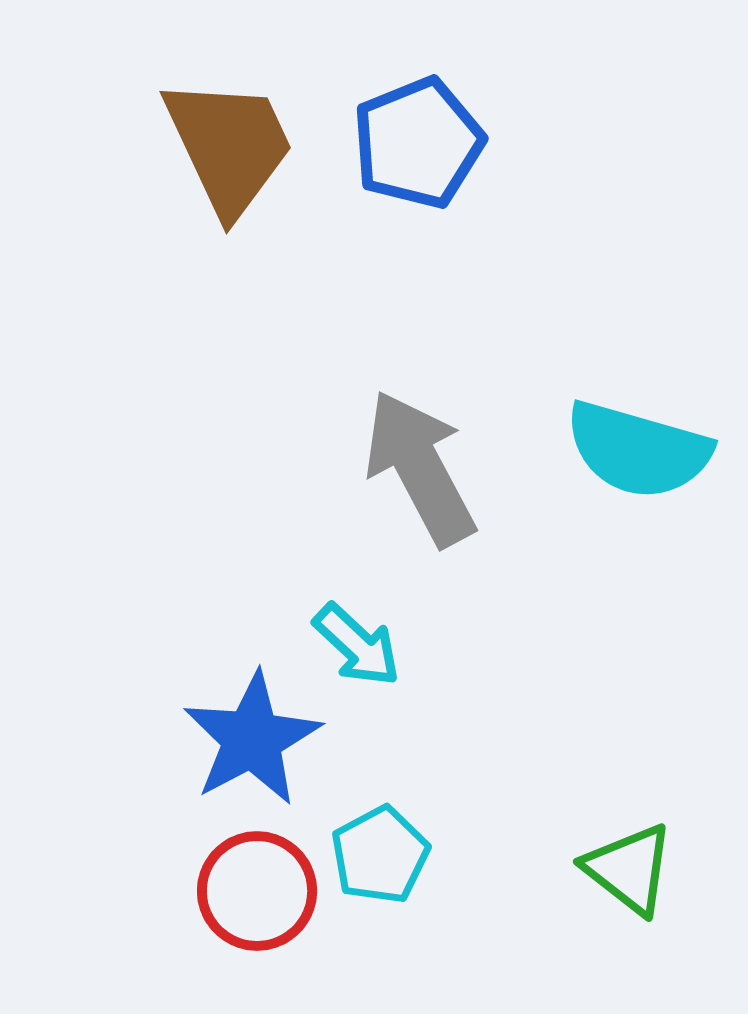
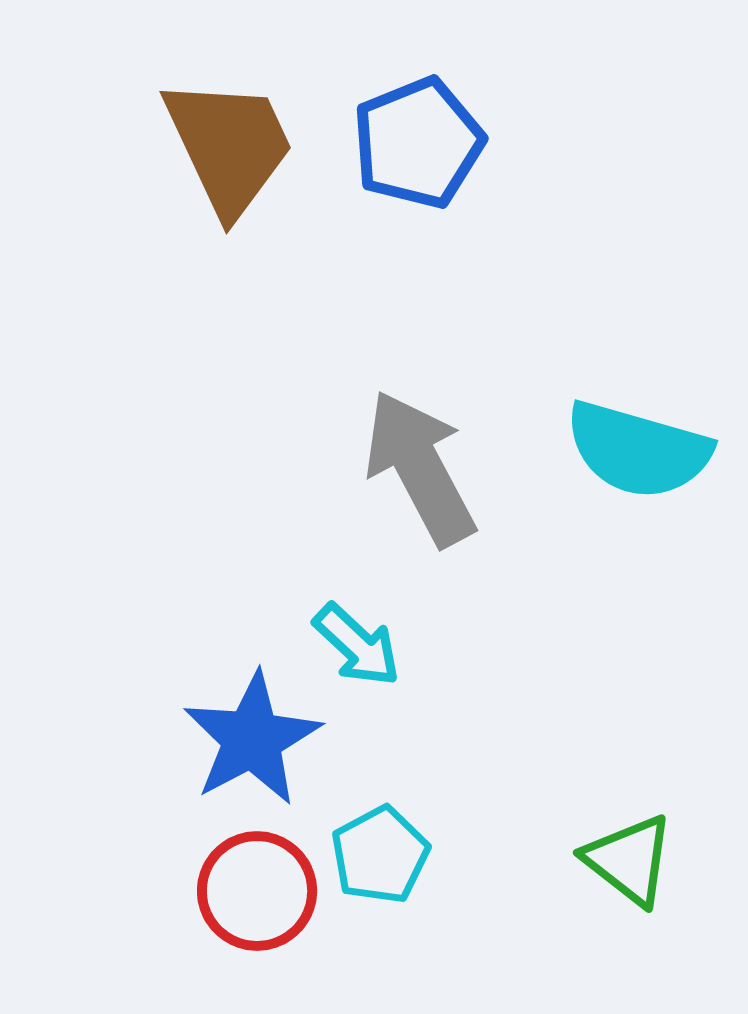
green triangle: moved 9 px up
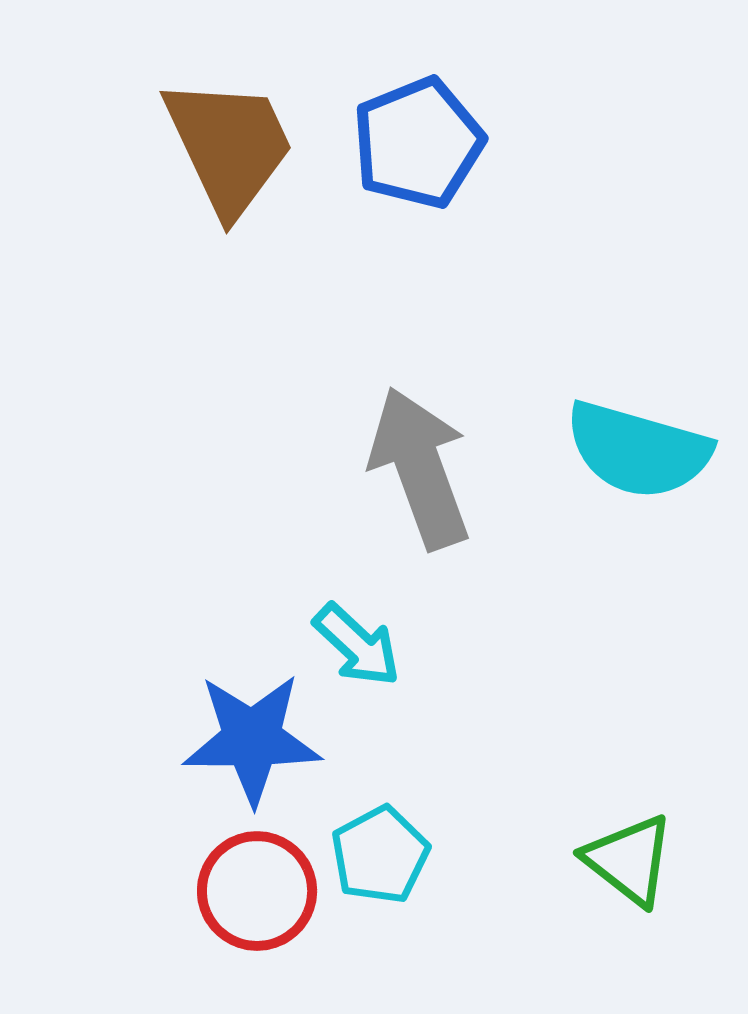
gray arrow: rotated 8 degrees clockwise
blue star: rotated 28 degrees clockwise
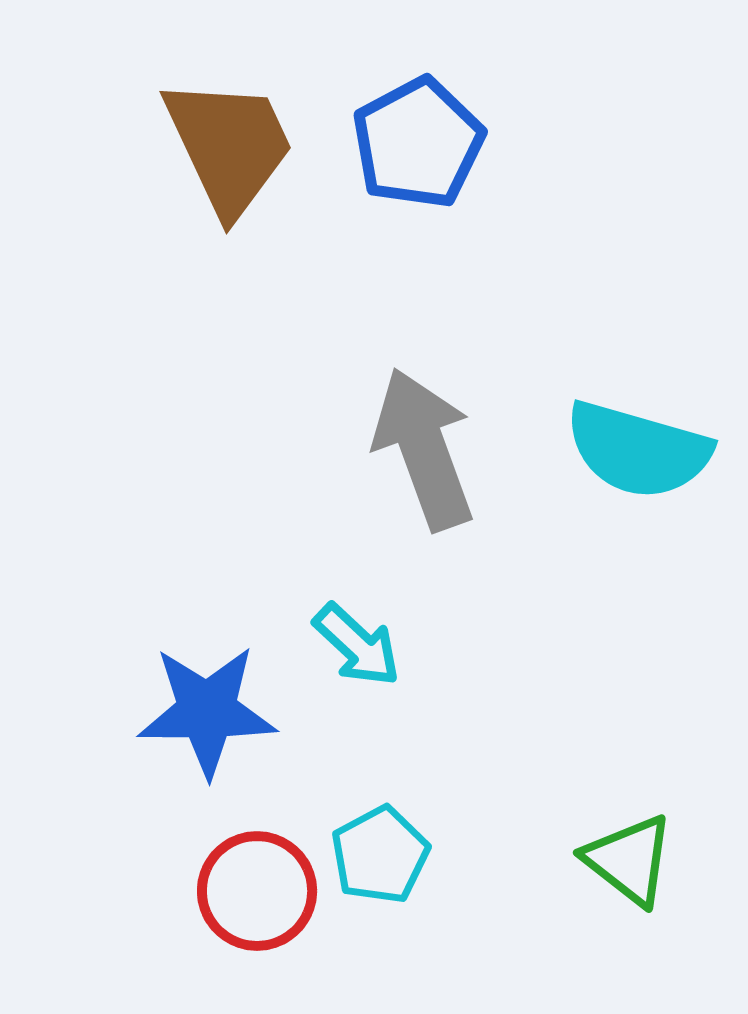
blue pentagon: rotated 6 degrees counterclockwise
gray arrow: moved 4 px right, 19 px up
blue star: moved 45 px left, 28 px up
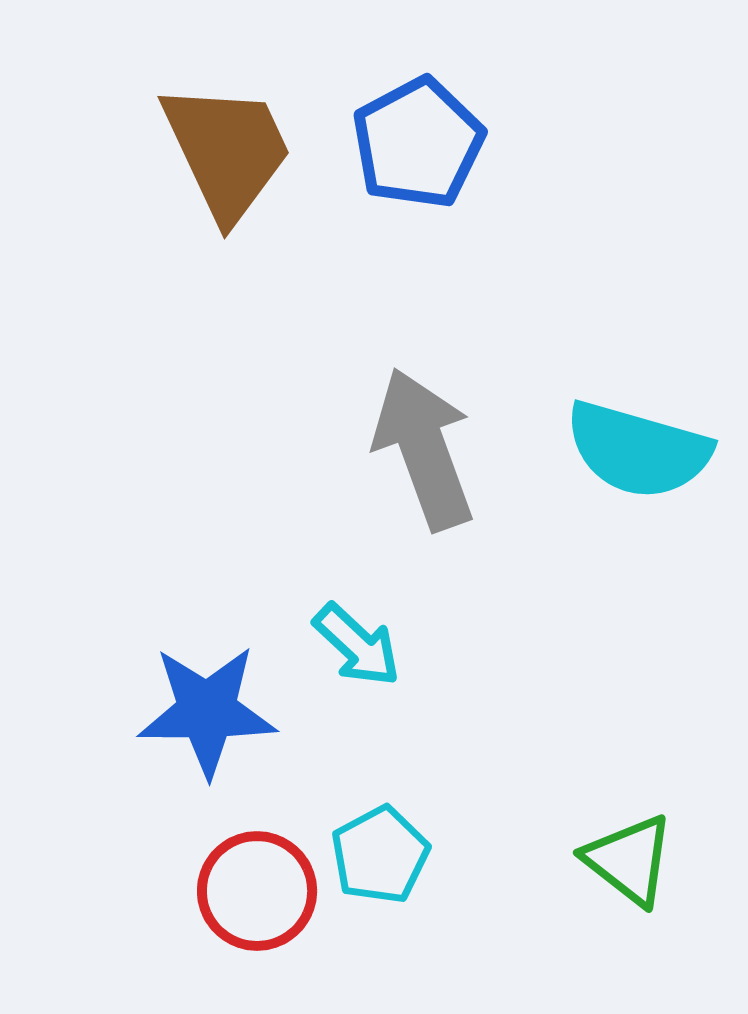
brown trapezoid: moved 2 px left, 5 px down
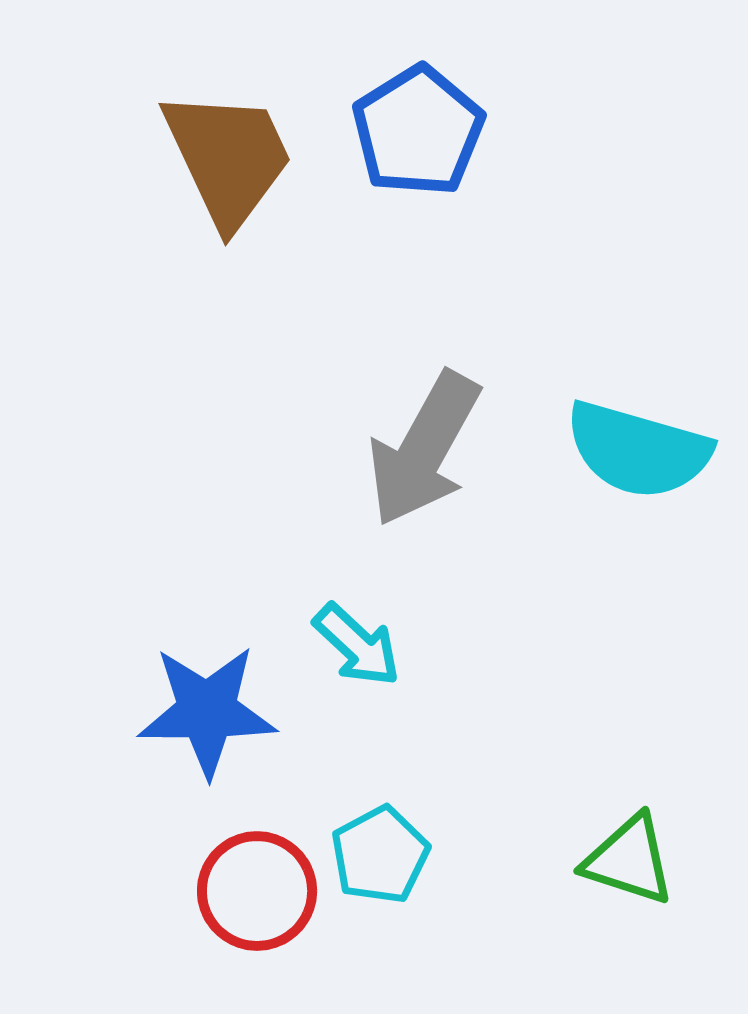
blue pentagon: moved 12 px up; rotated 4 degrees counterclockwise
brown trapezoid: moved 1 px right, 7 px down
gray arrow: rotated 131 degrees counterclockwise
green triangle: rotated 20 degrees counterclockwise
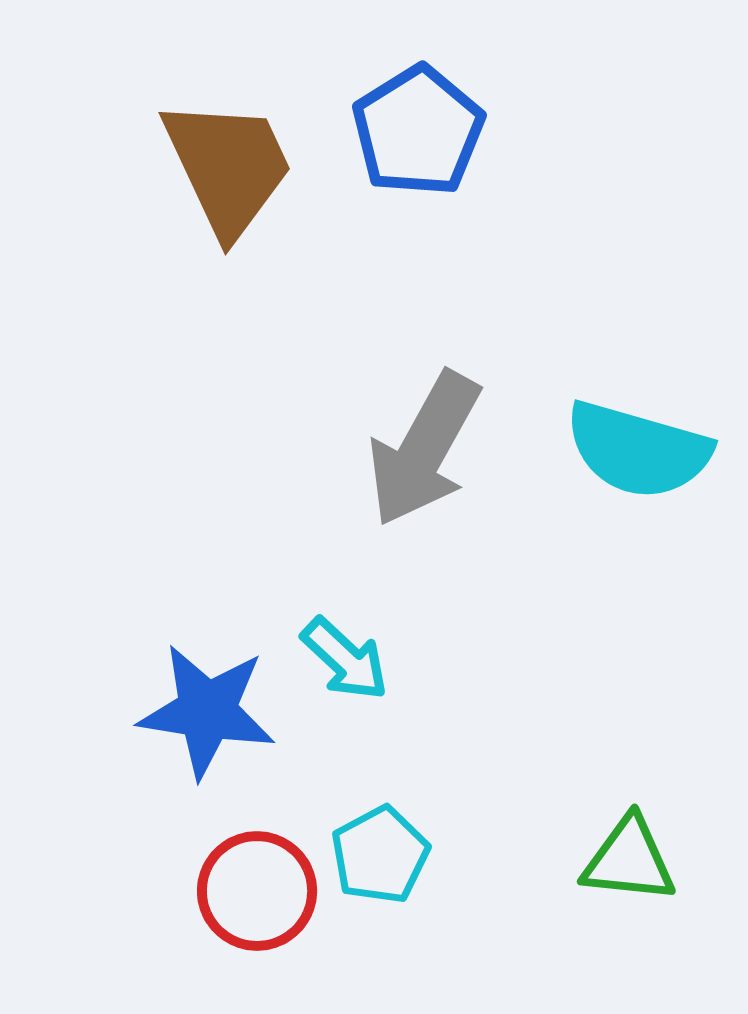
brown trapezoid: moved 9 px down
cyan arrow: moved 12 px left, 14 px down
blue star: rotated 9 degrees clockwise
green triangle: rotated 12 degrees counterclockwise
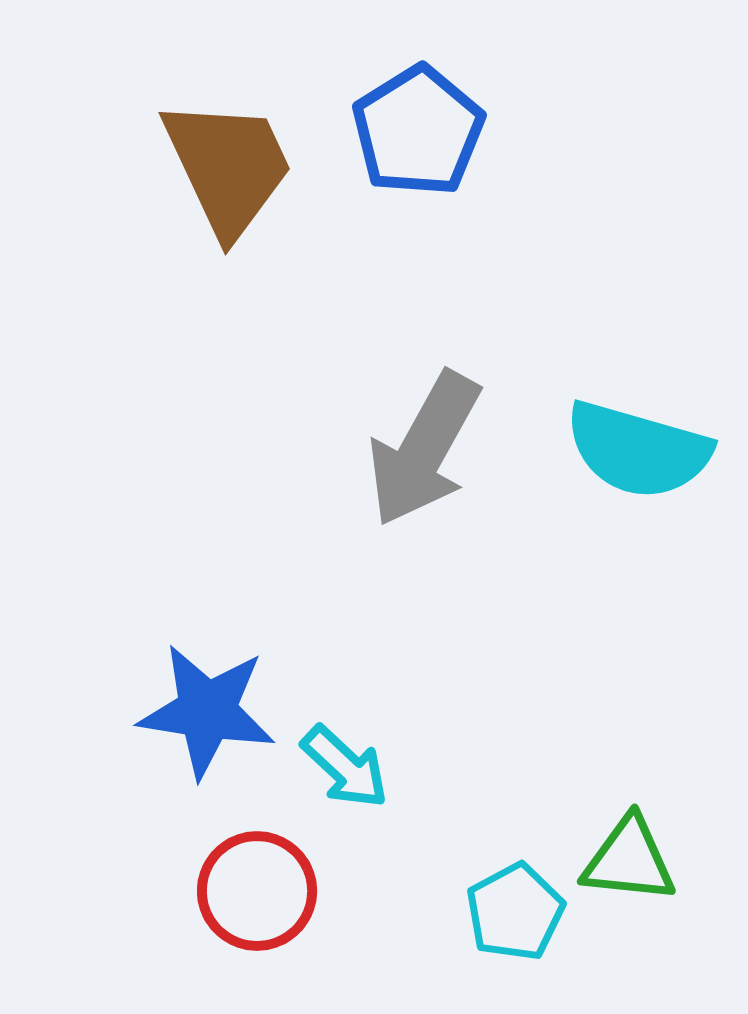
cyan arrow: moved 108 px down
cyan pentagon: moved 135 px right, 57 px down
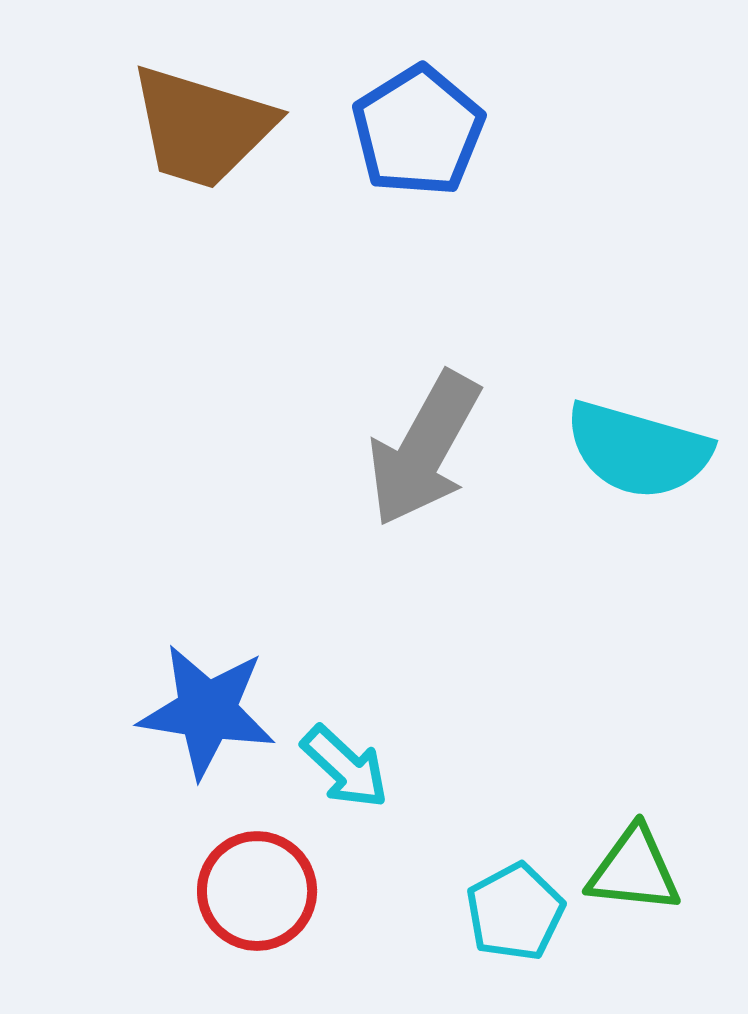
brown trapezoid: moved 26 px left, 40 px up; rotated 132 degrees clockwise
green triangle: moved 5 px right, 10 px down
